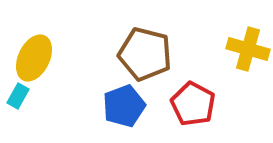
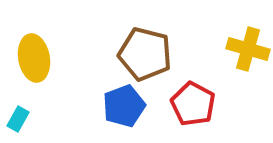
yellow ellipse: rotated 36 degrees counterclockwise
cyan rectangle: moved 23 px down
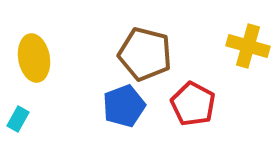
yellow cross: moved 3 px up
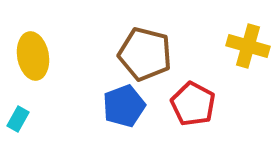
yellow ellipse: moved 1 px left, 2 px up
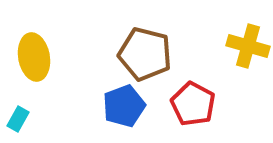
yellow ellipse: moved 1 px right, 1 px down
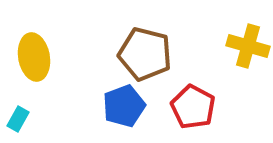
red pentagon: moved 3 px down
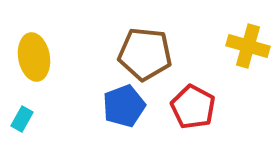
brown pentagon: rotated 8 degrees counterclockwise
cyan rectangle: moved 4 px right
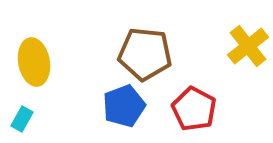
yellow cross: rotated 36 degrees clockwise
yellow ellipse: moved 5 px down
red pentagon: moved 1 px right, 2 px down
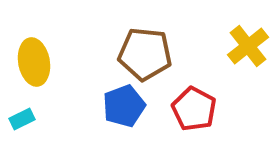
cyan rectangle: rotated 35 degrees clockwise
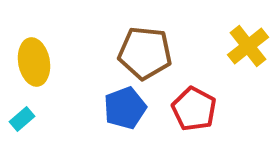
brown pentagon: moved 1 px up
blue pentagon: moved 1 px right, 2 px down
cyan rectangle: rotated 15 degrees counterclockwise
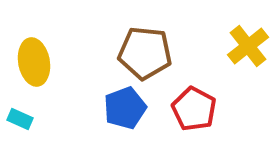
cyan rectangle: moved 2 px left; rotated 65 degrees clockwise
